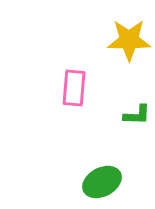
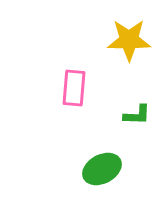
green ellipse: moved 13 px up
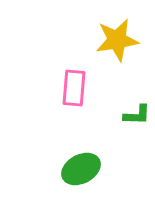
yellow star: moved 12 px left; rotated 9 degrees counterclockwise
green ellipse: moved 21 px left
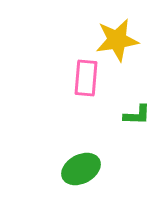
pink rectangle: moved 12 px right, 10 px up
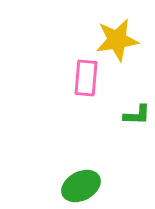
green ellipse: moved 17 px down
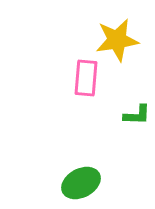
green ellipse: moved 3 px up
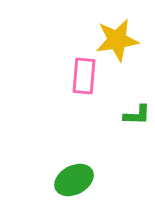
pink rectangle: moved 2 px left, 2 px up
green ellipse: moved 7 px left, 3 px up
